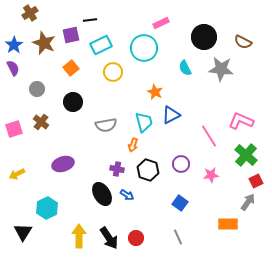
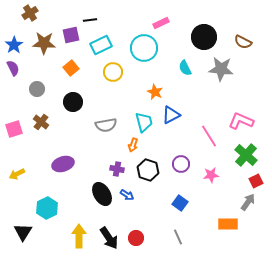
brown star at (44, 43): rotated 20 degrees counterclockwise
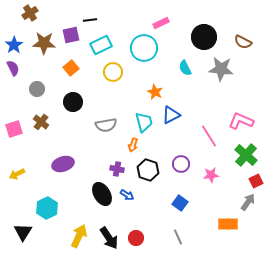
yellow arrow at (79, 236): rotated 25 degrees clockwise
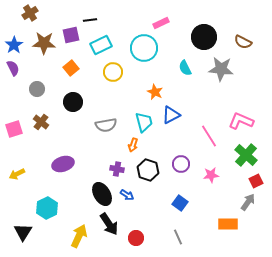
black arrow at (109, 238): moved 14 px up
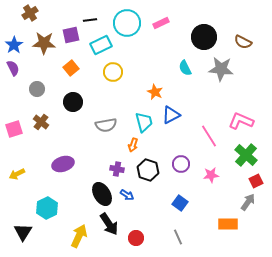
cyan circle at (144, 48): moved 17 px left, 25 px up
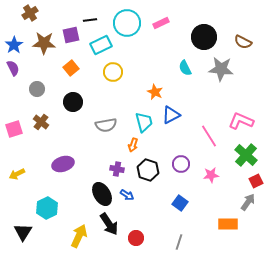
gray line at (178, 237): moved 1 px right, 5 px down; rotated 42 degrees clockwise
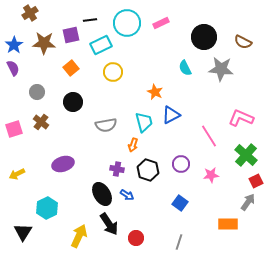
gray circle at (37, 89): moved 3 px down
pink L-shape at (241, 121): moved 3 px up
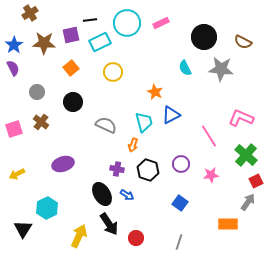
cyan rectangle at (101, 45): moved 1 px left, 3 px up
gray semicircle at (106, 125): rotated 145 degrees counterclockwise
black triangle at (23, 232): moved 3 px up
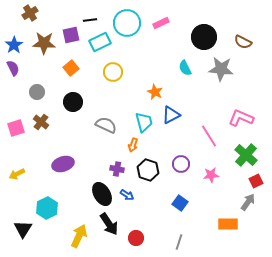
pink square at (14, 129): moved 2 px right, 1 px up
